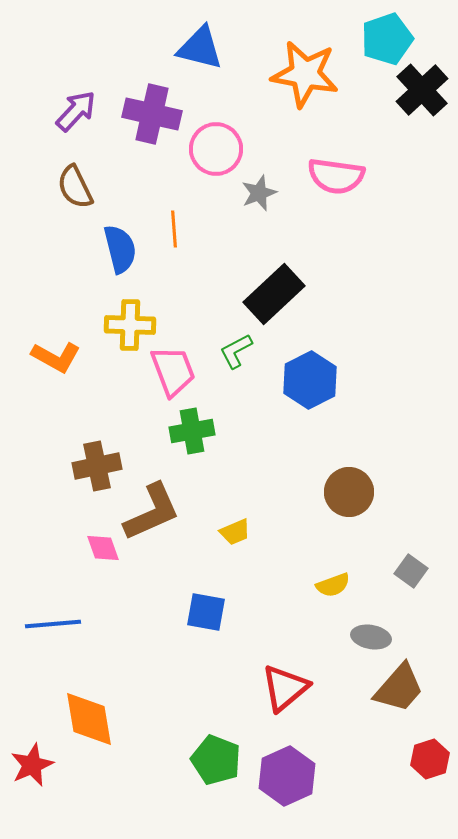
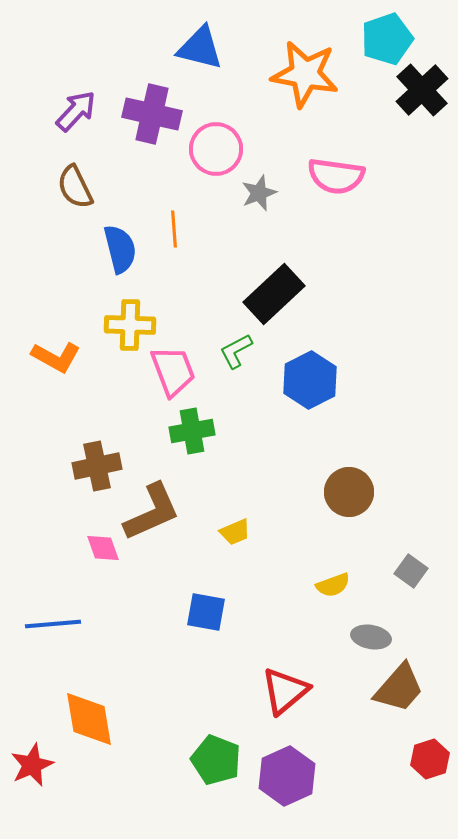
red triangle: moved 3 px down
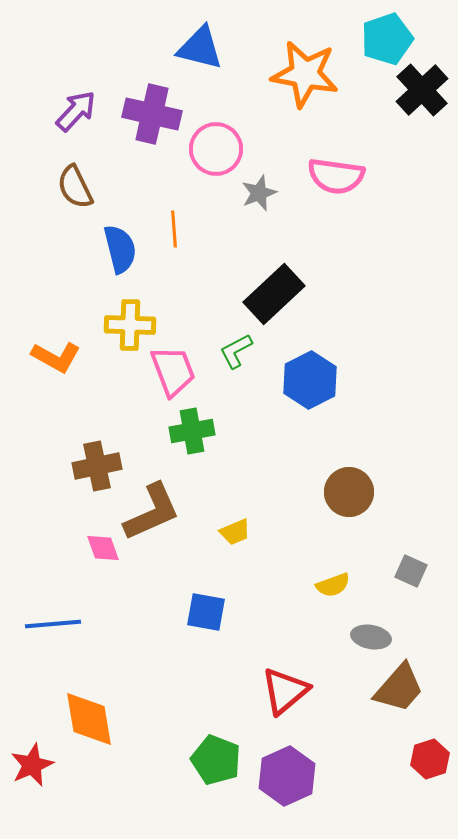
gray square: rotated 12 degrees counterclockwise
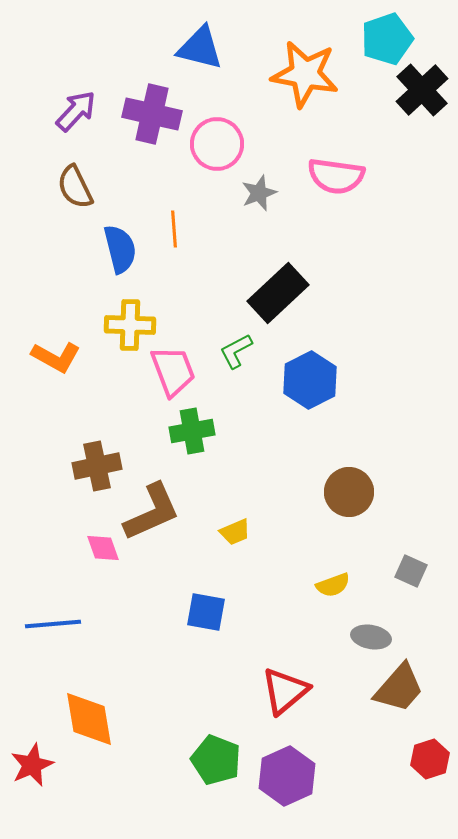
pink circle: moved 1 px right, 5 px up
black rectangle: moved 4 px right, 1 px up
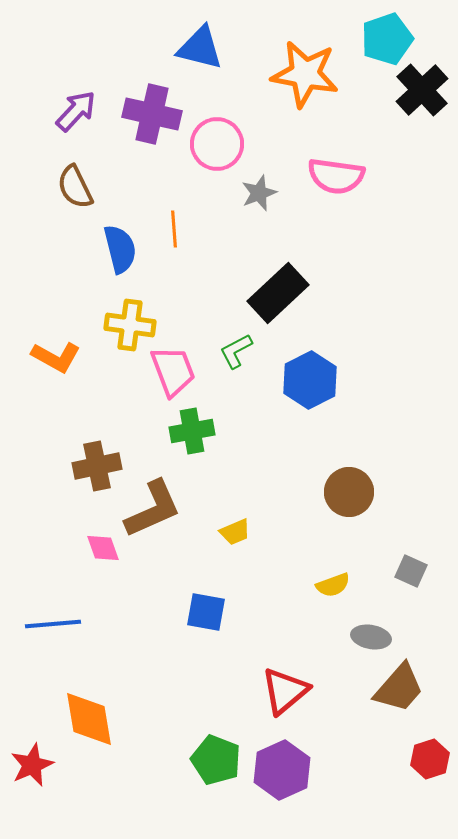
yellow cross: rotated 6 degrees clockwise
brown L-shape: moved 1 px right, 3 px up
purple hexagon: moved 5 px left, 6 px up
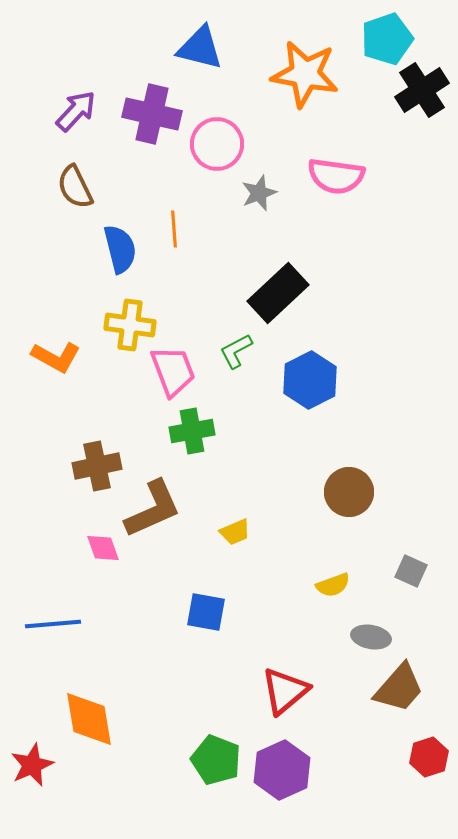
black cross: rotated 10 degrees clockwise
red hexagon: moved 1 px left, 2 px up
